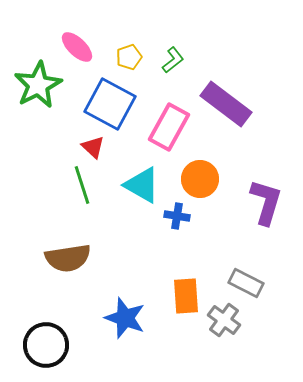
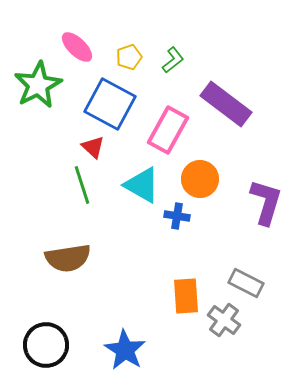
pink rectangle: moved 1 px left, 3 px down
blue star: moved 32 px down; rotated 12 degrees clockwise
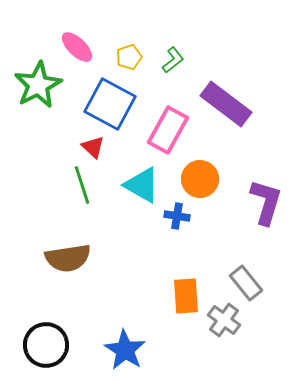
gray rectangle: rotated 24 degrees clockwise
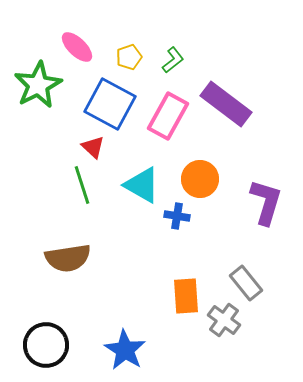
pink rectangle: moved 14 px up
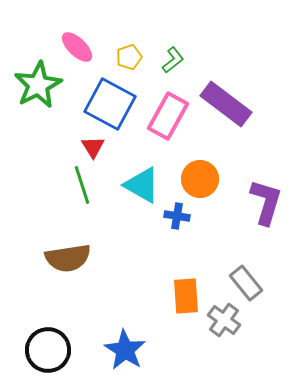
red triangle: rotated 15 degrees clockwise
black circle: moved 2 px right, 5 px down
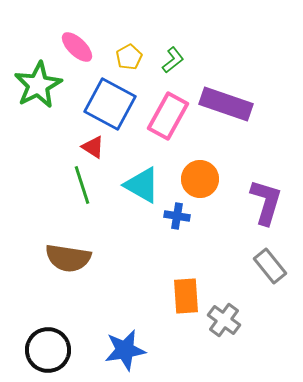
yellow pentagon: rotated 10 degrees counterclockwise
purple rectangle: rotated 18 degrees counterclockwise
red triangle: rotated 25 degrees counterclockwise
brown semicircle: rotated 18 degrees clockwise
gray rectangle: moved 24 px right, 17 px up
blue star: rotated 30 degrees clockwise
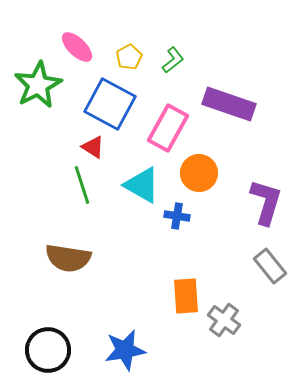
purple rectangle: moved 3 px right
pink rectangle: moved 12 px down
orange circle: moved 1 px left, 6 px up
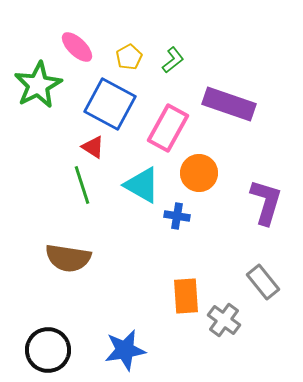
gray rectangle: moved 7 px left, 16 px down
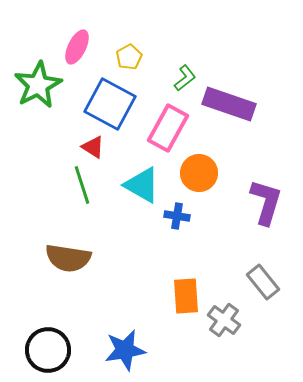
pink ellipse: rotated 72 degrees clockwise
green L-shape: moved 12 px right, 18 px down
